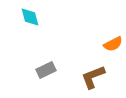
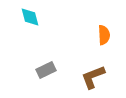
orange semicircle: moved 9 px left, 9 px up; rotated 66 degrees counterclockwise
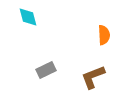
cyan diamond: moved 2 px left
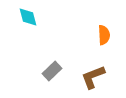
gray rectangle: moved 6 px right, 1 px down; rotated 18 degrees counterclockwise
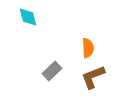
orange semicircle: moved 16 px left, 13 px down
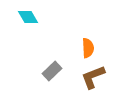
cyan diamond: rotated 15 degrees counterclockwise
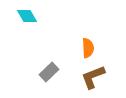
cyan diamond: moved 1 px left, 1 px up
gray rectangle: moved 3 px left, 1 px down
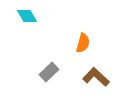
orange semicircle: moved 5 px left, 5 px up; rotated 18 degrees clockwise
brown L-shape: moved 3 px right; rotated 64 degrees clockwise
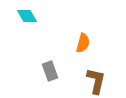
gray rectangle: moved 1 px right, 1 px up; rotated 66 degrees counterclockwise
brown L-shape: moved 4 px down; rotated 60 degrees clockwise
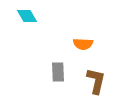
orange semicircle: moved 1 px down; rotated 78 degrees clockwise
gray rectangle: moved 8 px right, 1 px down; rotated 18 degrees clockwise
